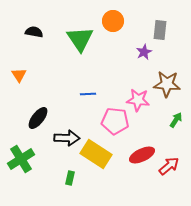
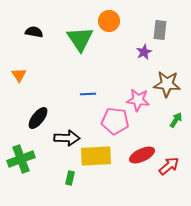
orange circle: moved 4 px left
yellow rectangle: moved 2 px down; rotated 36 degrees counterclockwise
green cross: rotated 12 degrees clockwise
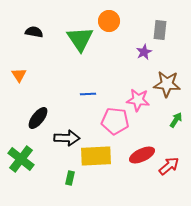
green cross: rotated 32 degrees counterclockwise
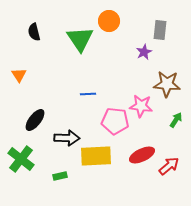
black semicircle: rotated 114 degrees counterclockwise
pink star: moved 3 px right, 6 px down
black ellipse: moved 3 px left, 2 px down
green rectangle: moved 10 px left, 2 px up; rotated 64 degrees clockwise
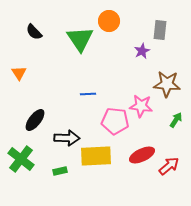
black semicircle: rotated 30 degrees counterclockwise
purple star: moved 2 px left, 1 px up
orange triangle: moved 2 px up
green rectangle: moved 5 px up
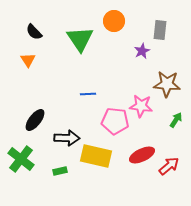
orange circle: moved 5 px right
orange triangle: moved 9 px right, 13 px up
yellow rectangle: rotated 16 degrees clockwise
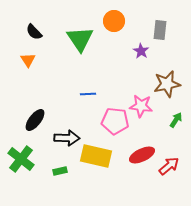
purple star: moved 1 px left; rotated 14 degrees counterclockwise
brown star: rotated 16 degrees counterclockwise
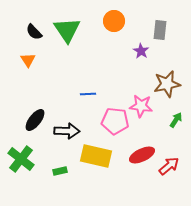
green triangle: moved 13 px left, 9 px up
black arrow: moved 7 px up
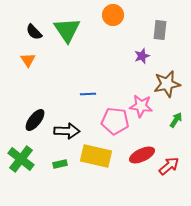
orange circle: moved 1 px left, 6 px up
purple star: moved 1 px right, 5 px down; rotated 21 degrees clockwise
green rectangle: moved 7 px up
